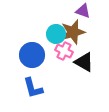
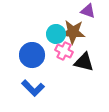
purple triangle: moved 5 px right
brown star: rotated 20 degrees clockwise
black triangle: rotated 15 degrees counterclockwise
blue L-shape: rotated 30 degrees counterclockwise
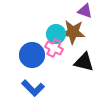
purple triangle: moved 3 px left
pink cross: moved 10 px left, 3 px up
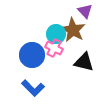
purple triangle: rotated 28 degrees clockwise
brown star: moved 2 px up; rotated 25 degrees clockwise
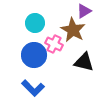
purple triangle: moved 1 px left; rotated 42 degrees clockwise
cyan circle: moved 21 px left, 11 px up
pink cross: moved 4 px up
blue circle: moved 2 px right
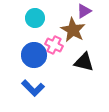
cyan circle: moved 5 px up
pink cross: moved 1 px down
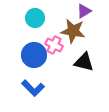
brown star: moved 1 px down; rotated 20 degrees counterclockwise
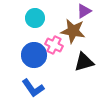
black triangle: rotated 30 degrees counterclockwise
blue L-shape: rotated 10 degrees clockwise
